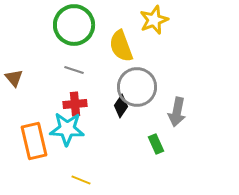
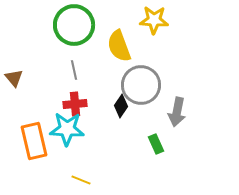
yellow star: rotated 24 degrees clockwise
yellow semicircle: moved 2 px left
gray line: rotated 60 degrees clockwise
gray circle: moved 4 px right, 2 px up
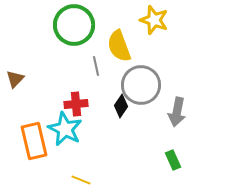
yellow star: rotated 16 degrees clockwise
gray line: moved 22 px right, 4 px up
brown triangle: moved 1 px right, 1 px down; rotated 24 degrees clockwise
red cross: moved 1 px right
cyan star: moved 2 px left; rotated 24 degrees clockwise
green rectangle: moved 17 px right, 16 px down
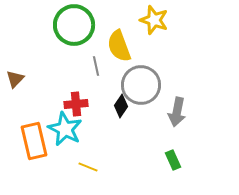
yellow line: moved 7 px right, 13 px up
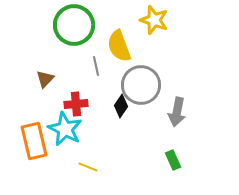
brown triangle: moved 30 px right
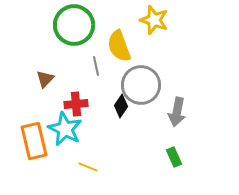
green rectangle: moved 1 px right, 3 px up
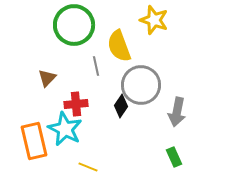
brown triangle: moved 2 px right, 1 px up
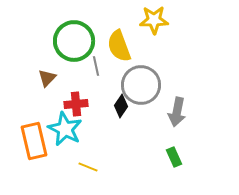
yellow star: rotated 20 degrees counterclockwise
green circle: moved 16 px down
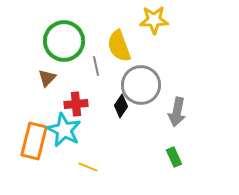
green circle: moved 10 px left
cyan star: moved 1 px left, 1 px down
orange rectangle: rotated 27 degrees clockwise
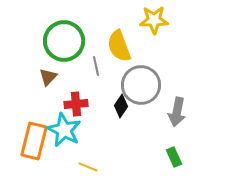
brown triangle: moved 1 px right, 1 px up
